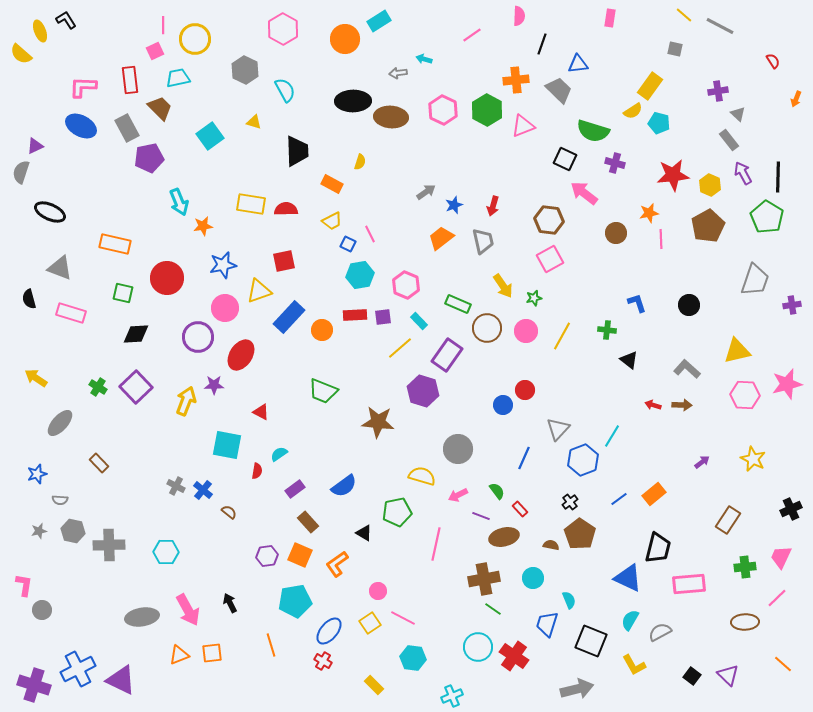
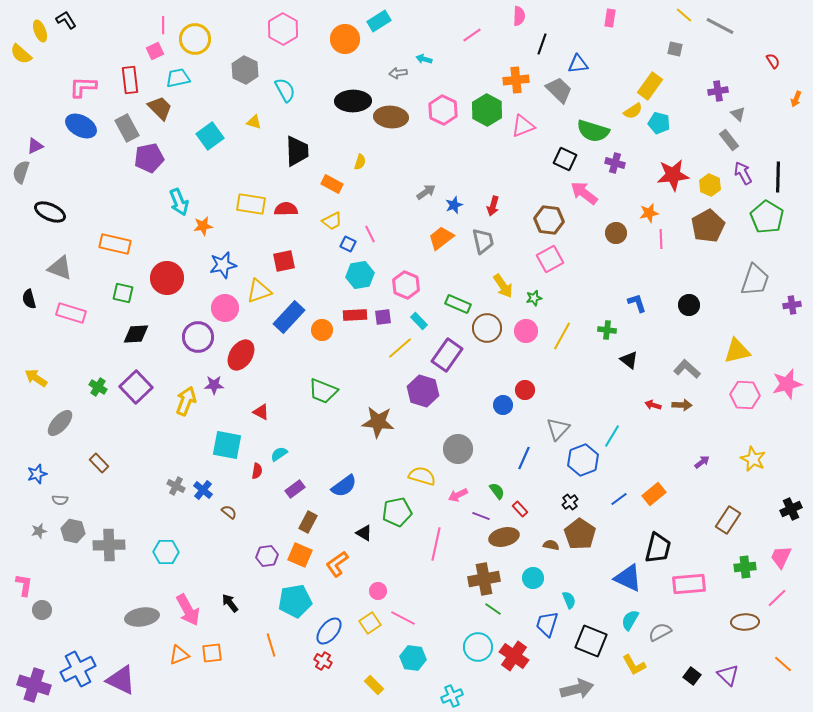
brown rectangle at (308, 522): rotated 70 degrees clockwise
black arrow at (230, 603): rotated 12 degrees counterclockwise
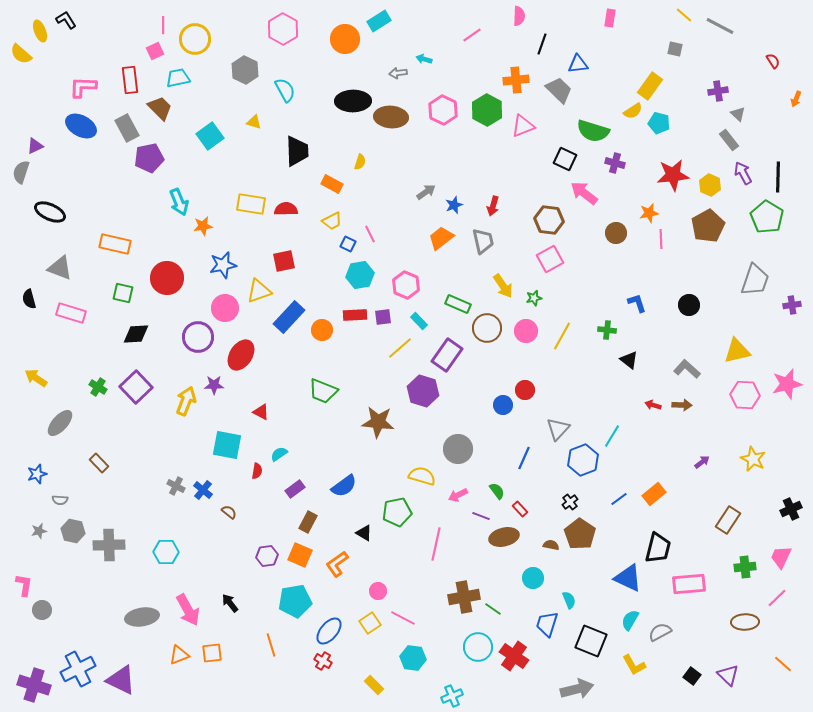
brown cross at (484, 579): moved 20 px left, 18 px down
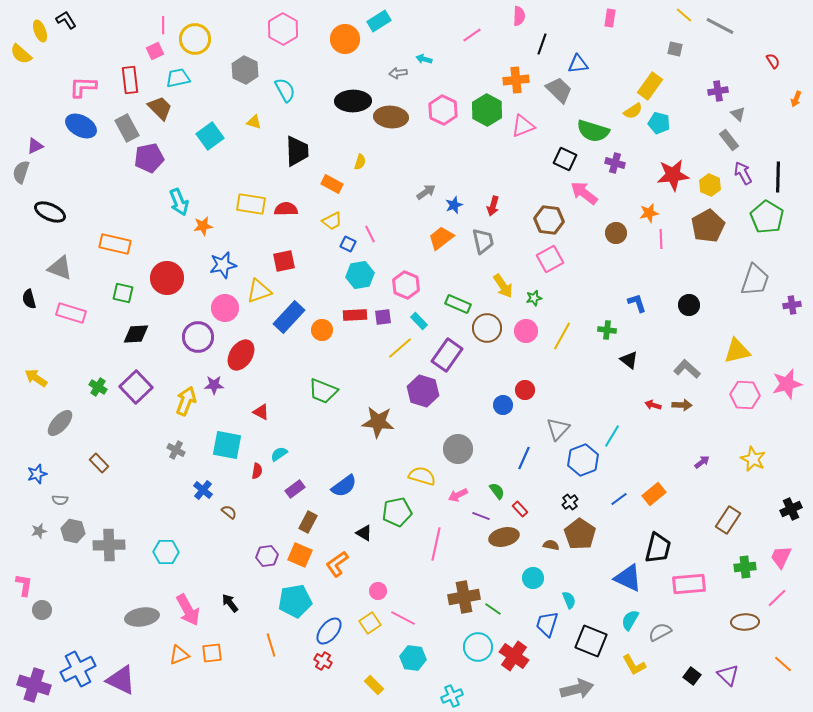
gray cross at (176, 486): moved 36 px up
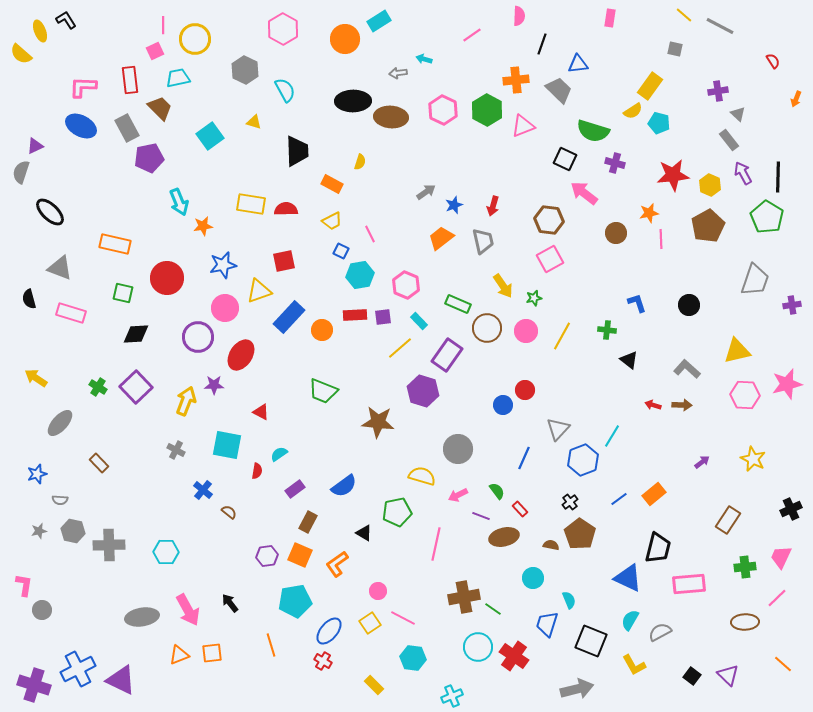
black ellipse at (50, 212): rotated 20 degrees clockwise
blue square at (348, 244): moved 7 px left, 7 px down
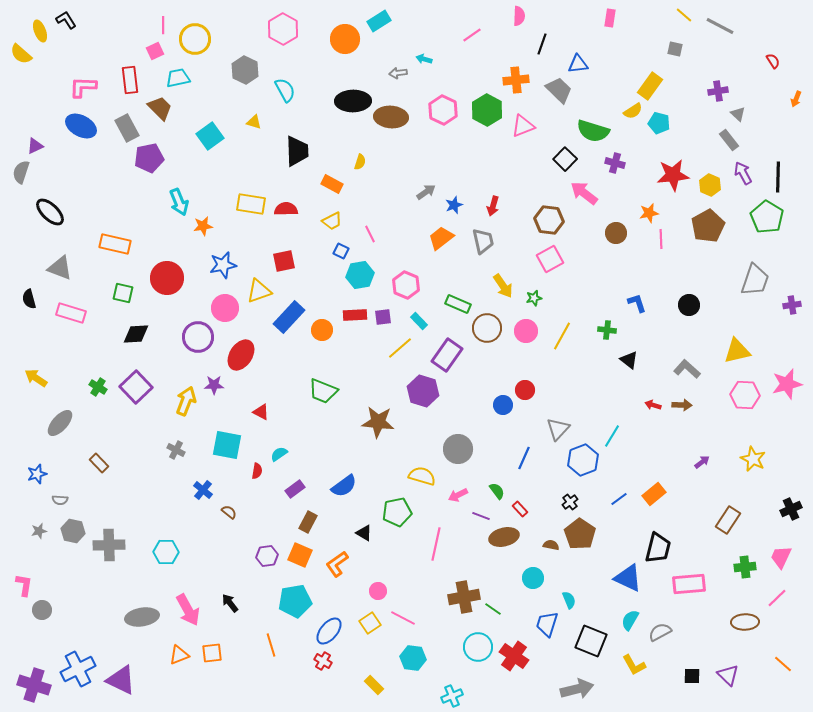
black square at (565, 159): rotated 20 degrees clockwise
black square at (692, 676): rotated 36 degrees counterclockwise
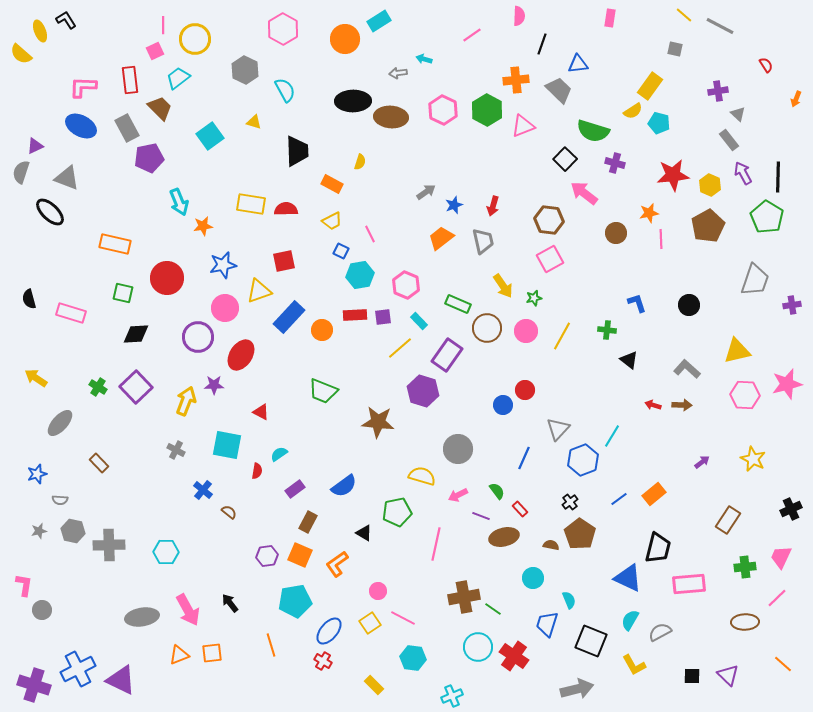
red semicircle at (773, 61): moved 7 px left, 4 px down
cyan trapezoid at (178, 78): rotated 25 degrees counterclockwise
gray triangle at (60, 268): moved 7 px right, 90 px up
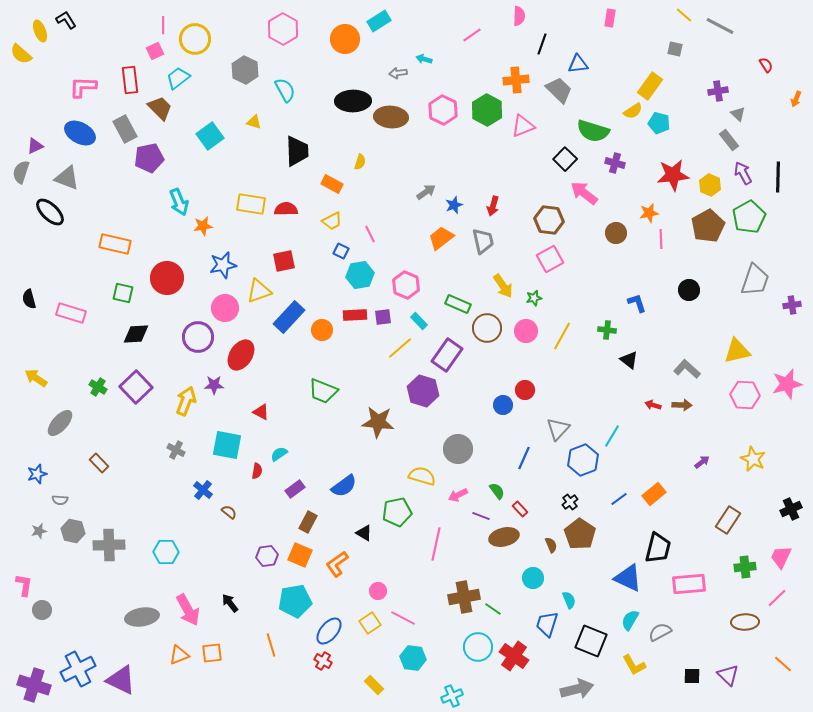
blue ellipse at (81, 126): moved 1 px left, 7 px down
gray rectangle at (127, 128): moved 2 px left, 1 px down
green pentagon at (767, 217): moved 18 px left; rotated 12 degrees clockwise
black circle at (689, 305): moved 15 px up
brown semicircle at (551, 545): rotated 56 degrees clockwise
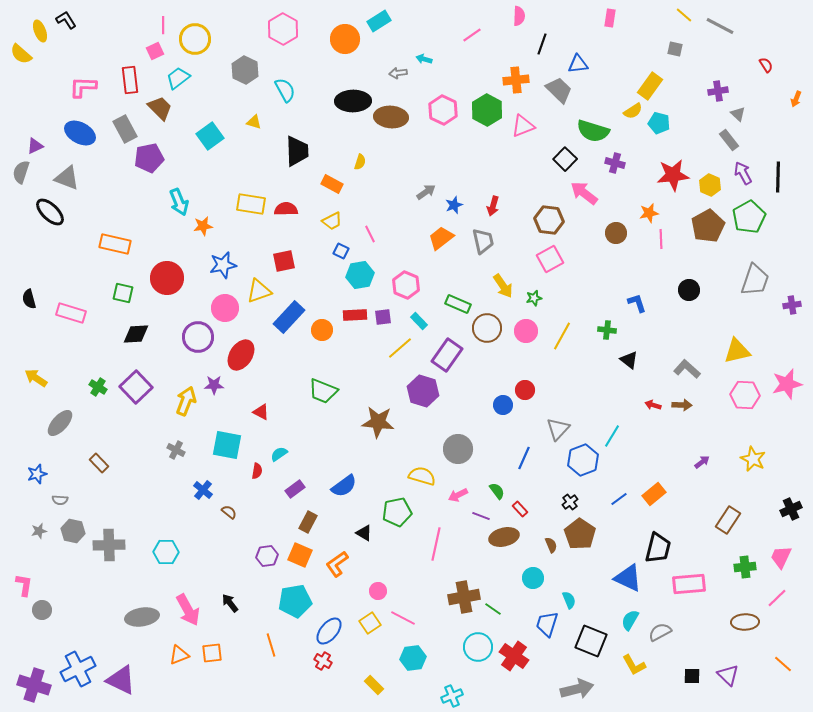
cyan hexagon at (413, 658): rotated 15 degrees counterclockwise
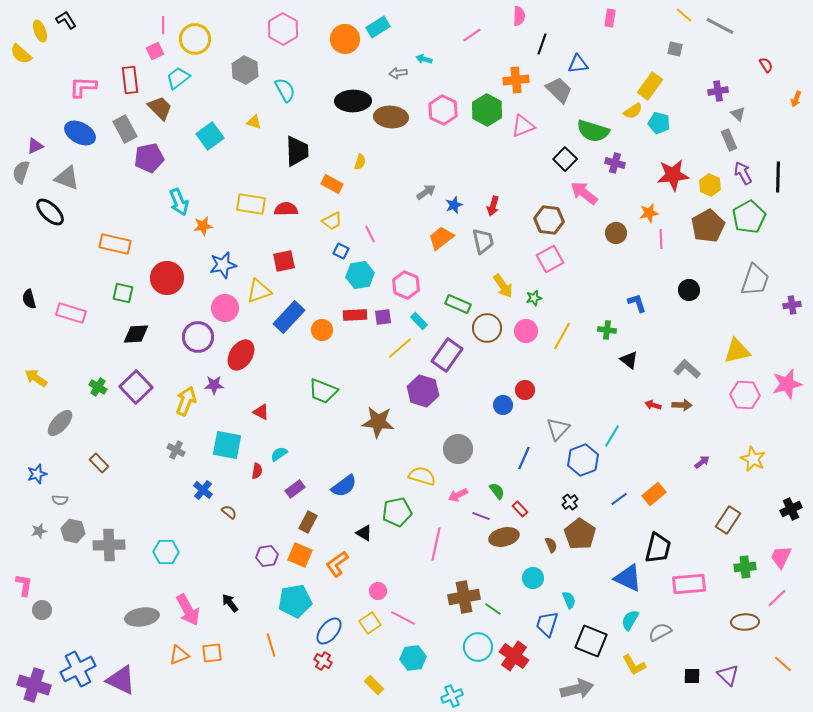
cyan rectangle at (379, 21): moved 1 px left, 6 px down
gray rectangle at (729, 140): rotated 15 degrees clockwise
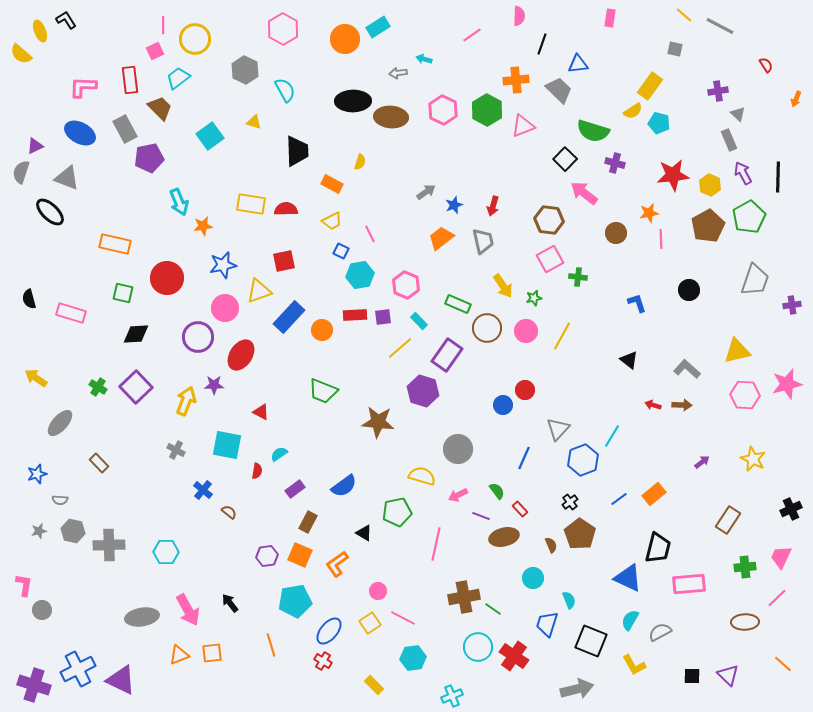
green cross at (607, 330): moved 29 px left, 53 px up
